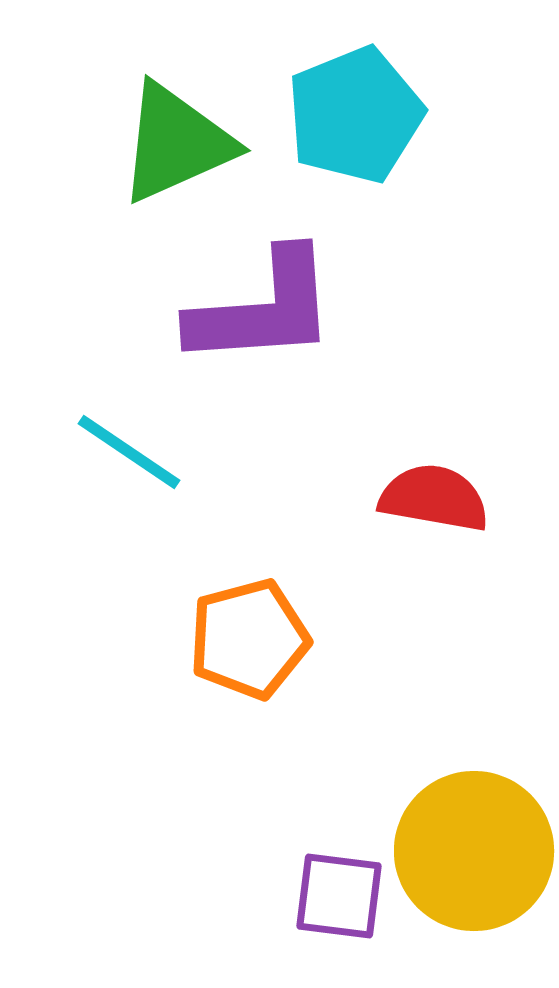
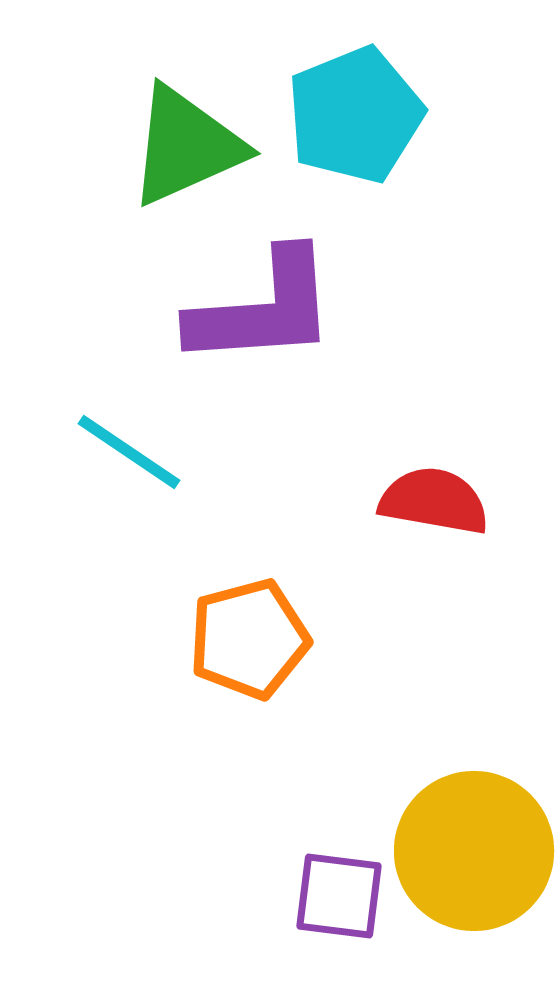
green triangle: moved 10 px right, 3 px down
red semicircle: moved 3 px down
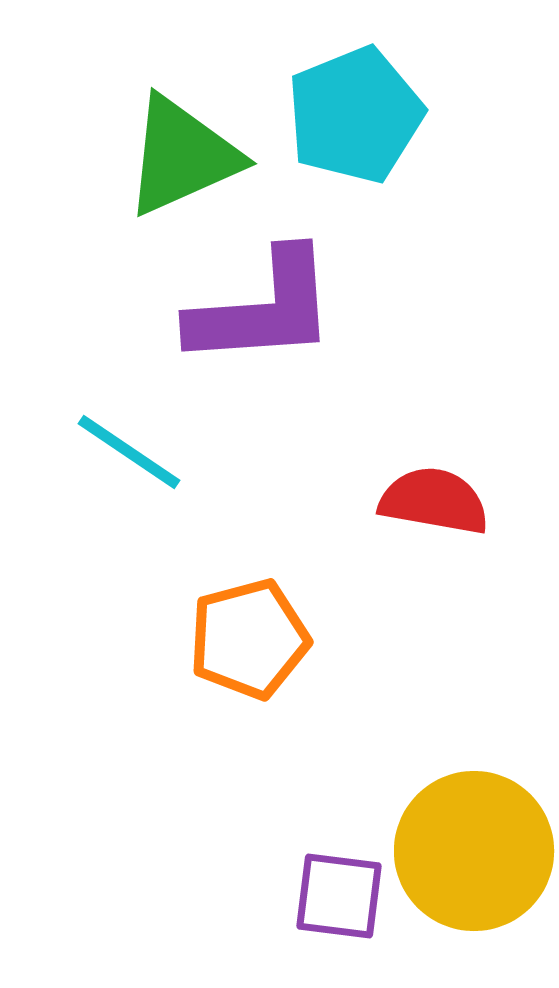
green triangle: moved 4 px left, 10 px down
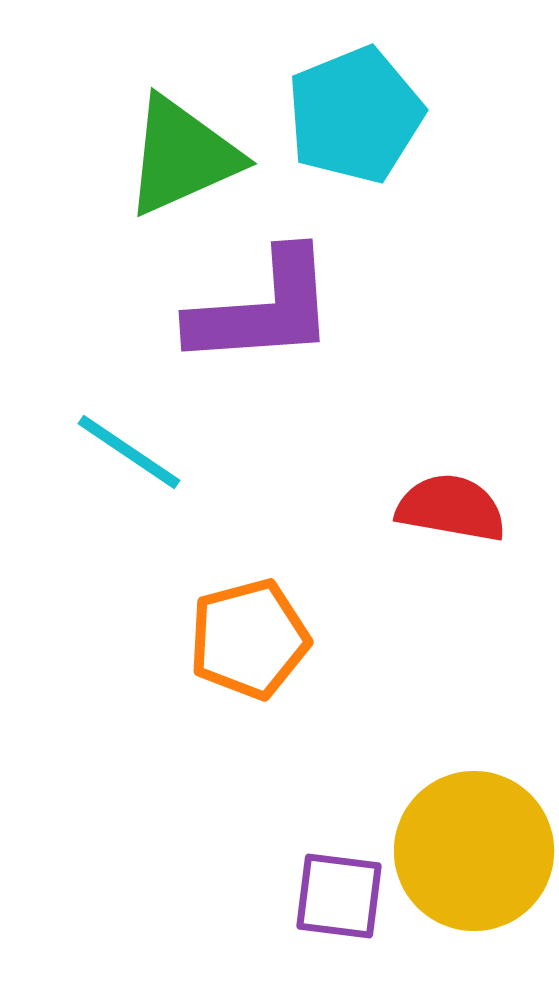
red semicircle: moved 17 px right, 7 px down
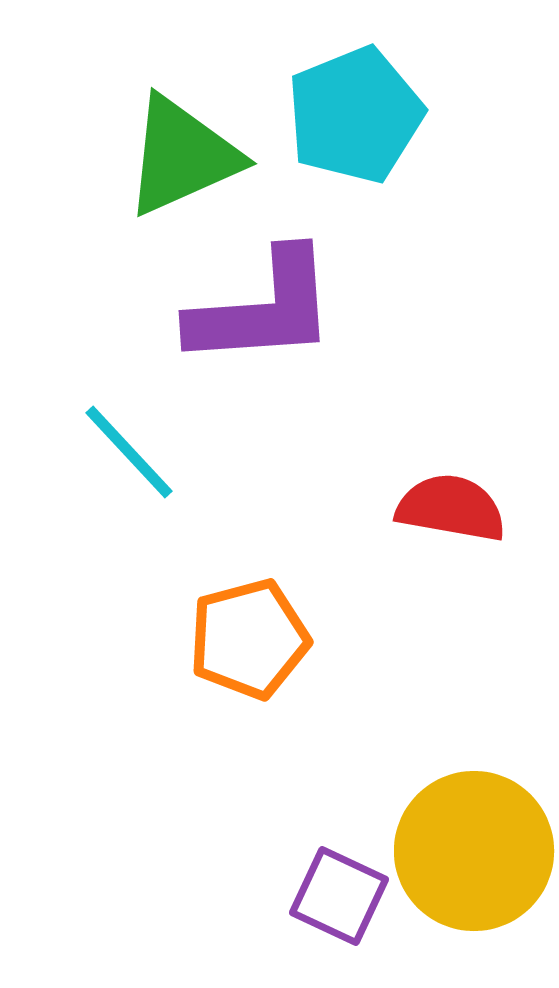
cyan line: rotated 13 degrees clockwise
purple square: rotated 18 degrees clockwise
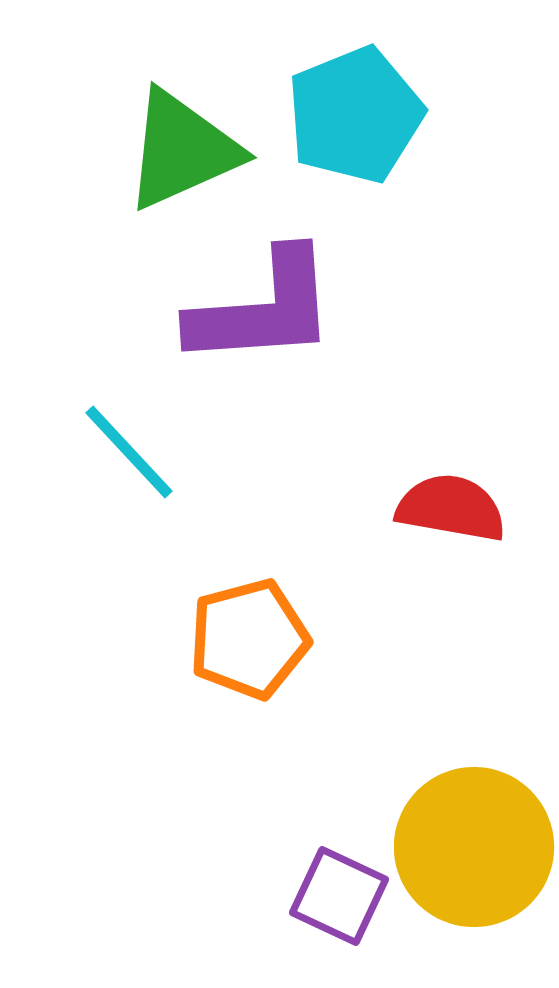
green triangle: moved 6 px up
yellow circle: moved 4 px up
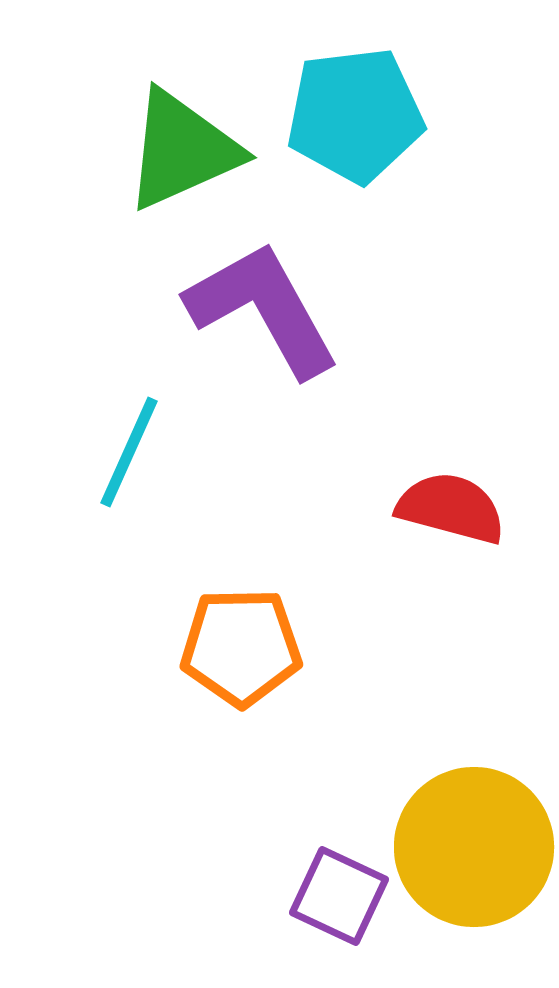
cyan pentagon: rotated 15 degrees clockwise
purple L-shape: rotated 115 degrees counterclockwise
cyan line: rotated 67 degrees clockwise
red semicircle: rotated 5 degrees clockwise
orange pentagon: moved 8 px left, 8 px down; rotated 14 degrees clockwise
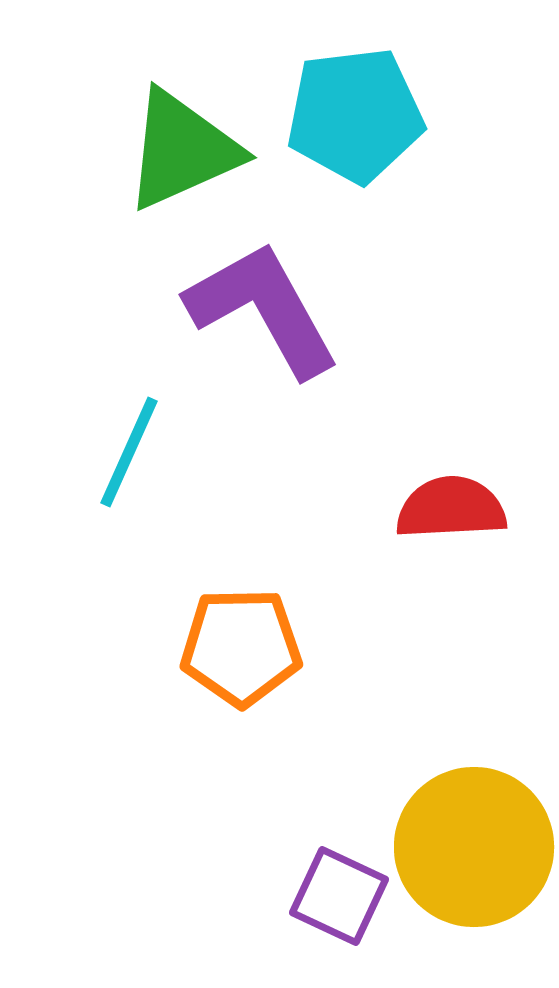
red semicircle: rotated 18 degrees counterclockwise
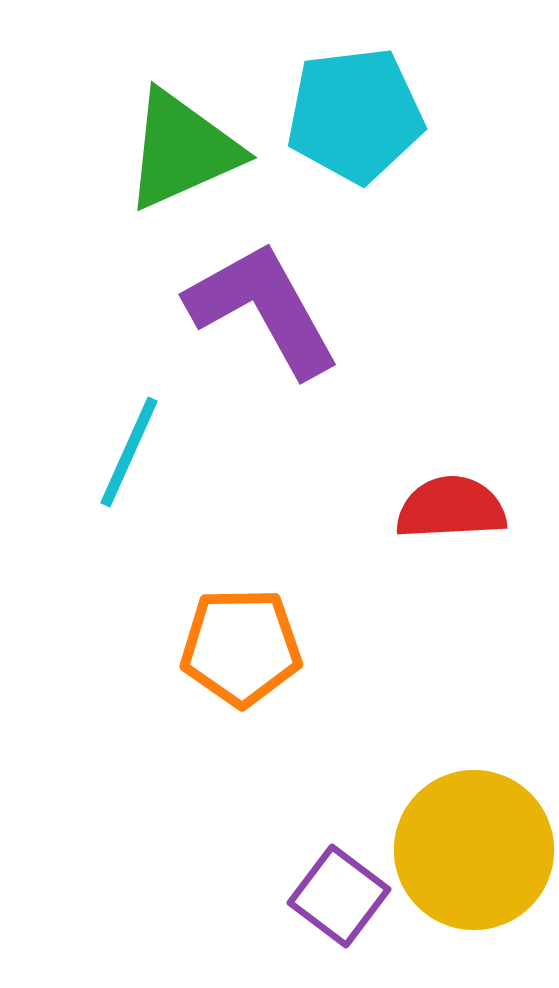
yellow circle: moved 3 px down
purple square: rotated 12 degrees clockwise
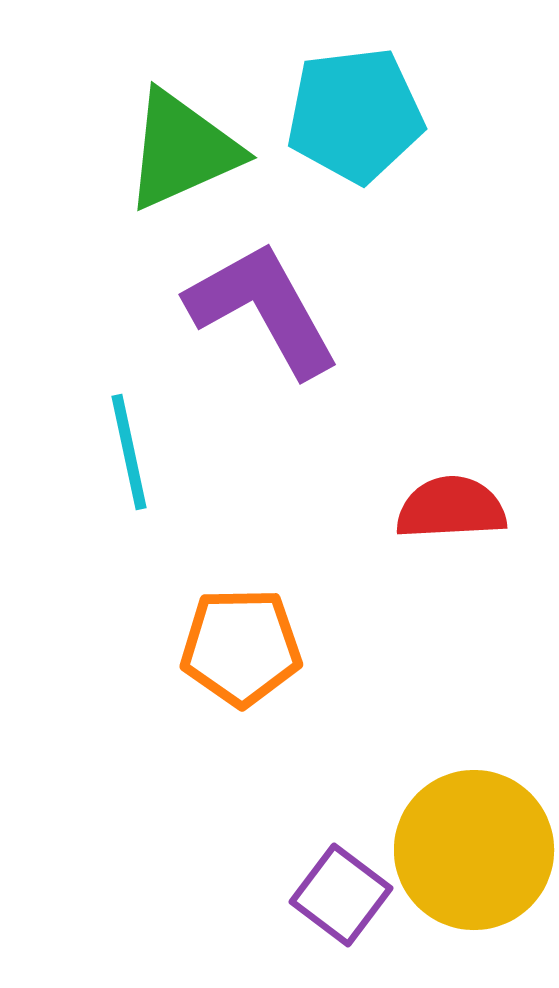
cyan line: rotated 36 degrees counterclockwise
purple square: moved 2 px right, 1 px up
